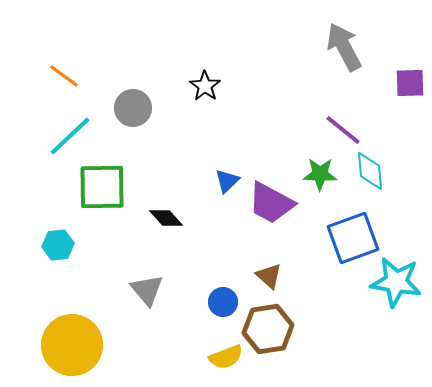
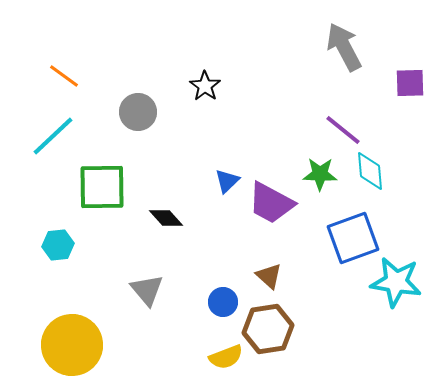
gray circle: moved 5 px right, 4 px down
cyan line: moved 17 px left
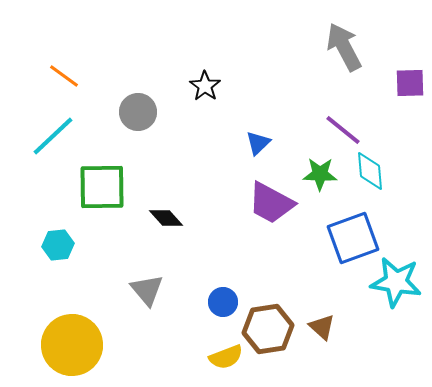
blue triangle: moved 31 px right, 38 px up
brown triangle: moved 53 px right, 51 px down
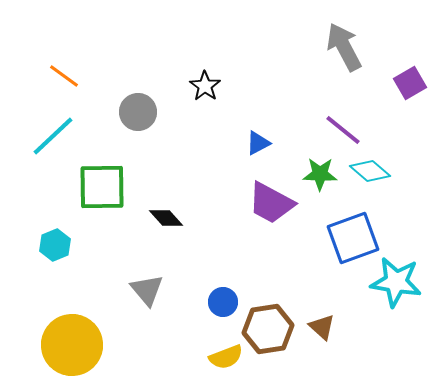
purple square: rotated 28 degrees counterclockwise
blue triangle: rotated 16 degrees clockwise
cyan diamond: rotated 45 degrees counterclockwise
cyan hexagon: moved 3 px left; rotated 16 degrees counterclockwise
